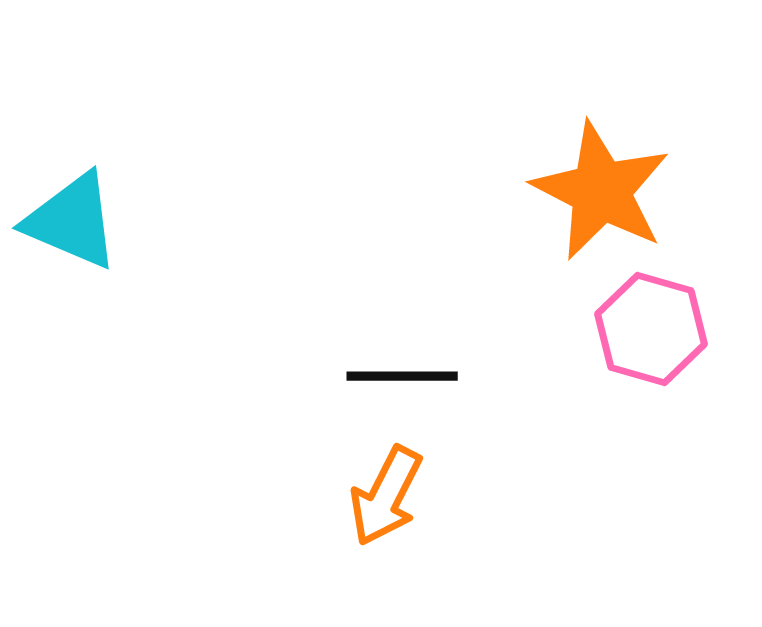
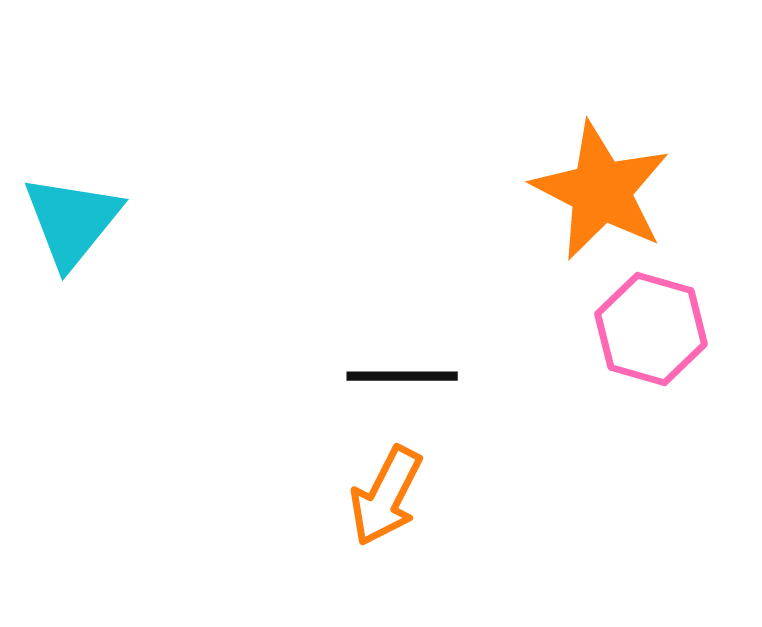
cyan triangle: rotated 46 degrees clockwise
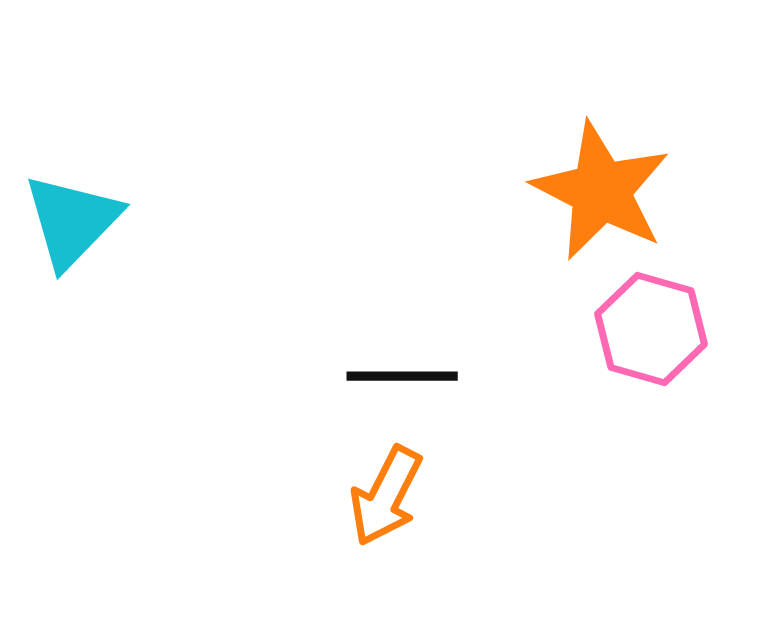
cyan triangle: rotated 5 degrees clockwise
